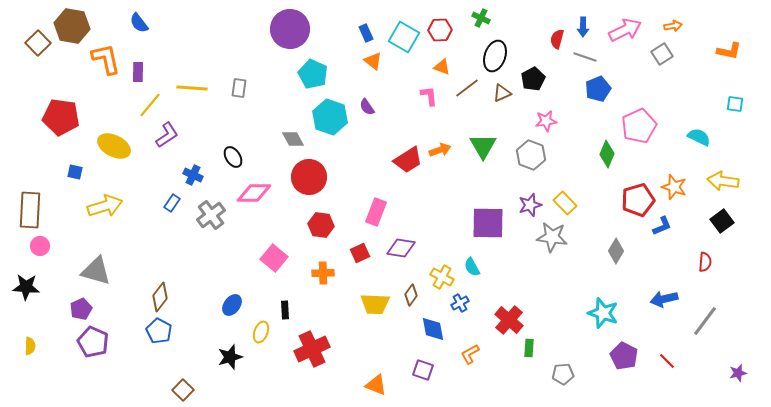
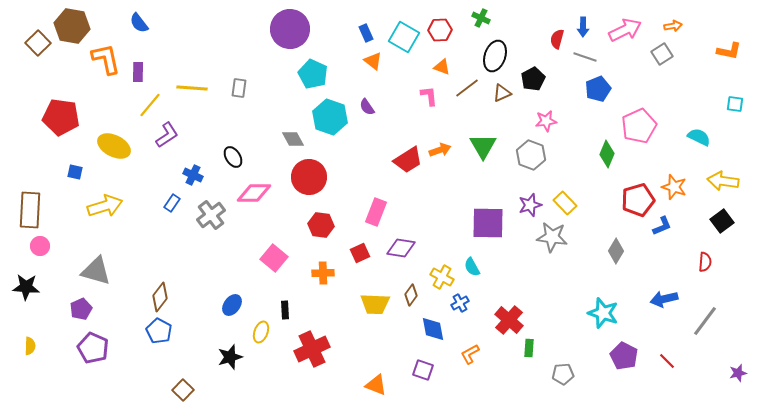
purple pentagon at (93, 342): moved 6 px down
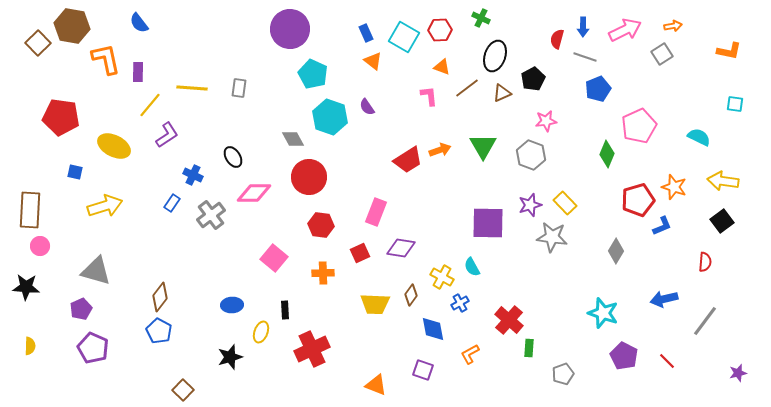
blue ellipse at (232, 305): rotated 50 degrees clockwise
gray pentagon at (563, 374): rotated 15 degrees counterclockwise
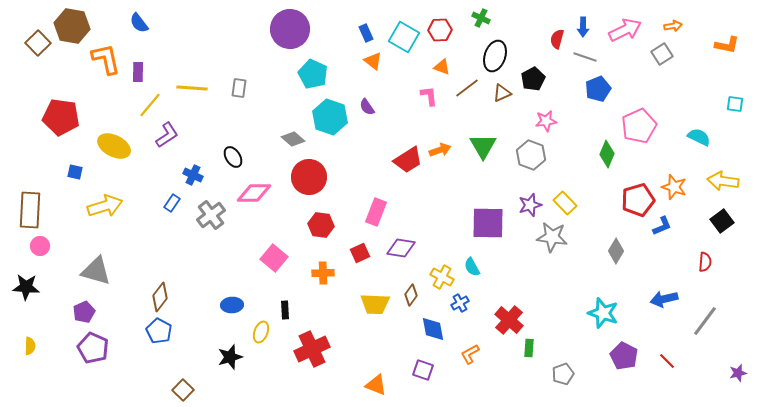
orange L-shape at (729, 51): moved 2 px left, 6 px up
gray diamond at (293, 139): rotated 20 degrees counterclockwise
purple pentagon at (81, 309): moved 3 px right, 3 px down
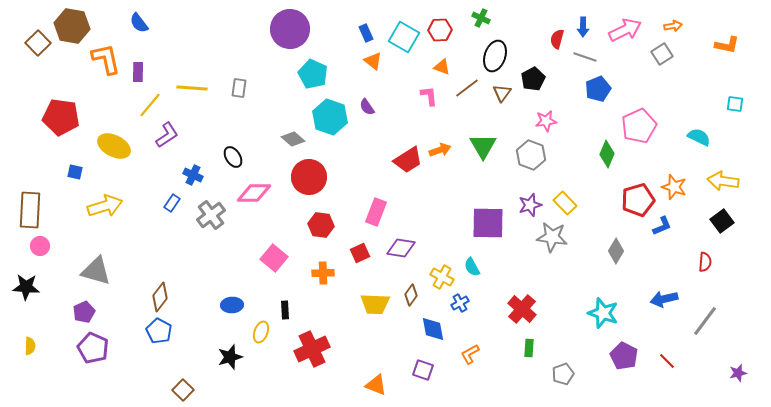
brown triangle at (502, 93): rotated 30 degrees counterclockwise
red cross at (509, 320): moved 13 px right, 11 px up
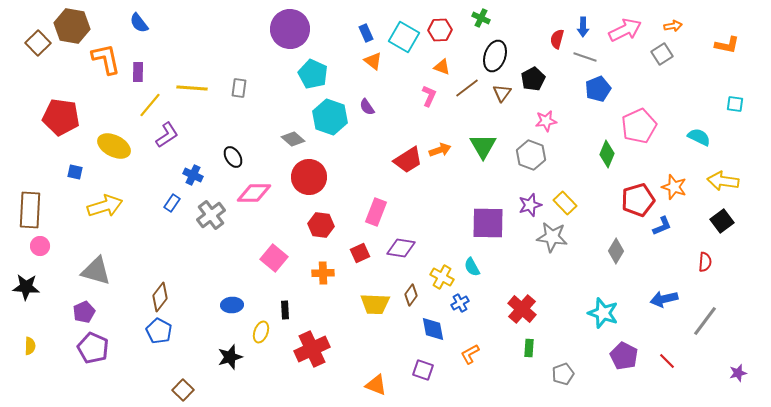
pink L-shape at (429, 96): rotated 30 degrees clockwise
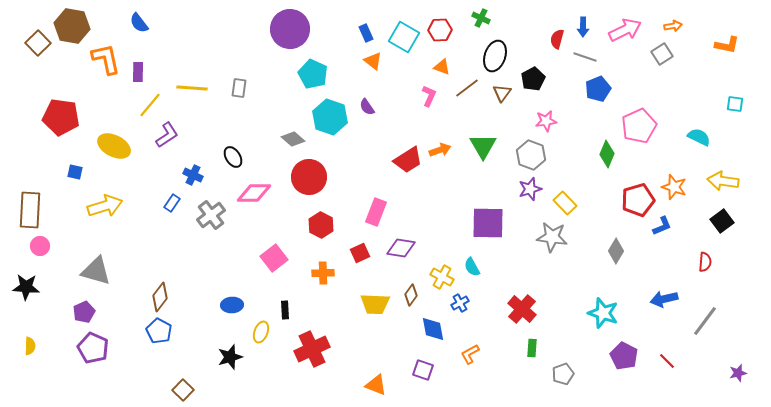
purple star at (530, 205): moved 16 px up
red hexagon at (321, 225): rotated 20 degrees clockwise
pink square at (274, 258): rotated 12 degrees clockwise
green rectangle at (529, 348): moved 3 px right
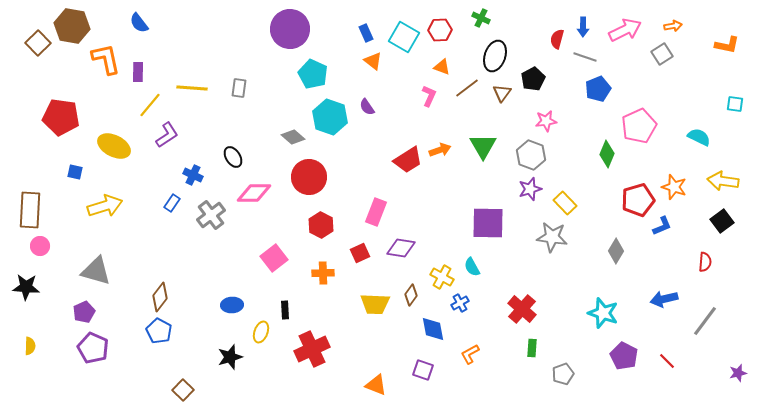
gray diamond at (293, 139): moved 2 px up
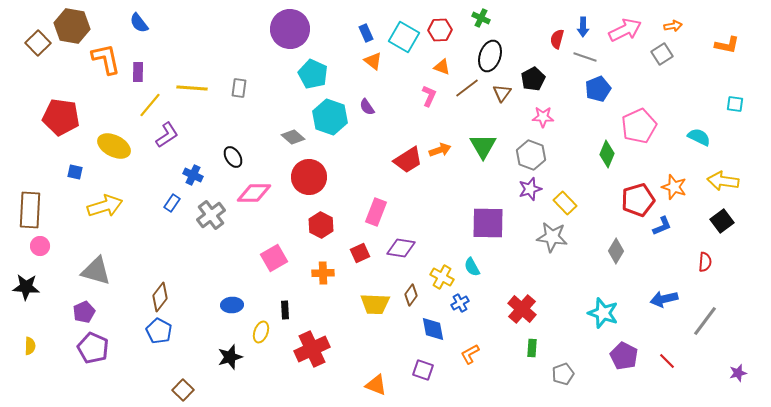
black ellipse at (495, 56): moved 5 px left
pink star at (546, 121): moved 3 px left, 4 px up; rotated 10 degrees clockwise
pink square at (274, 258): rotated 8 degrees clockwise
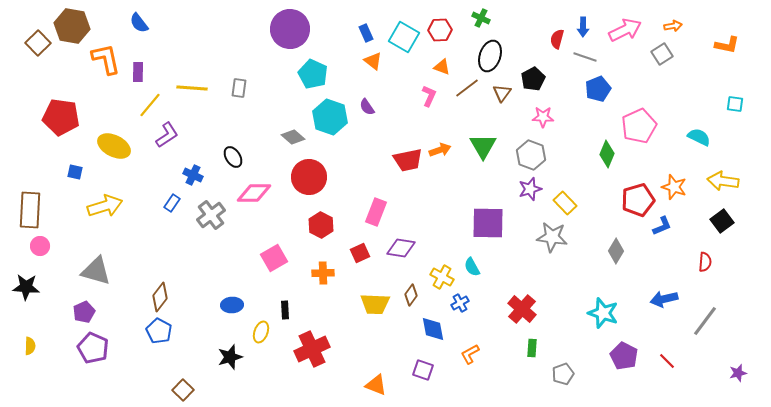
red trapezoid at (408, 160): rotated 20 degrees clockwise
